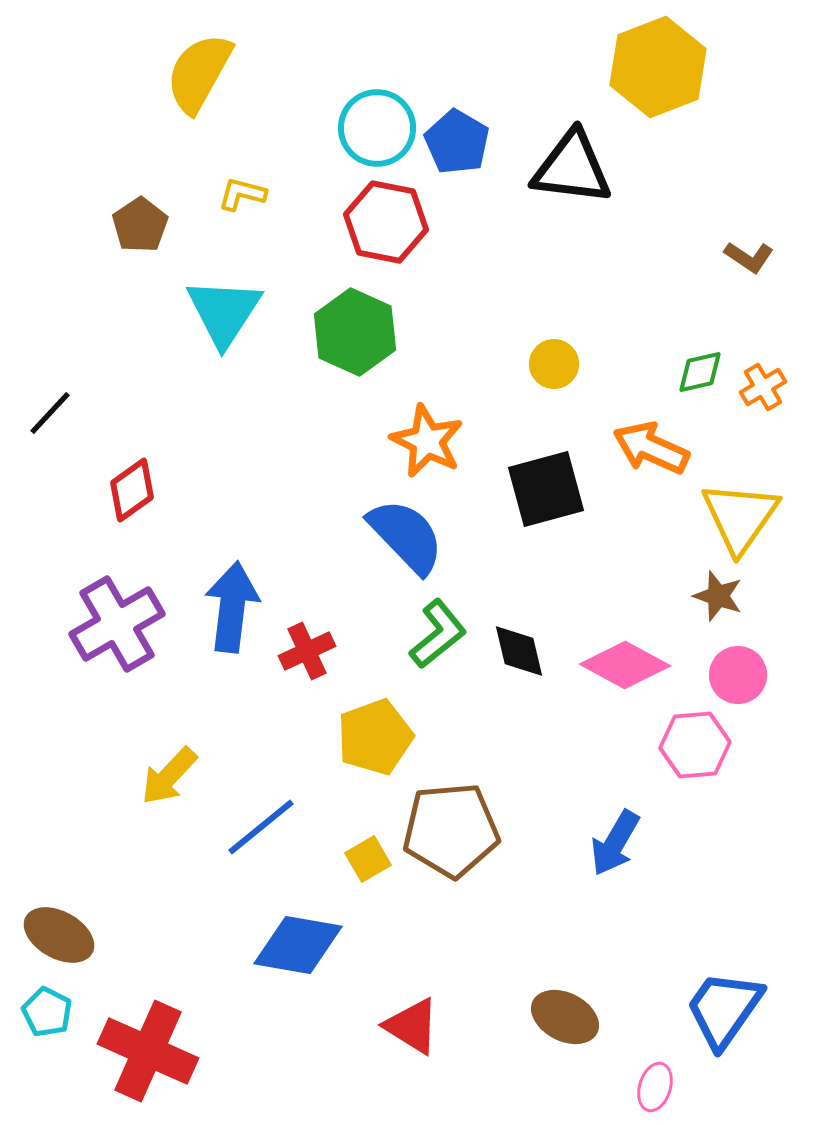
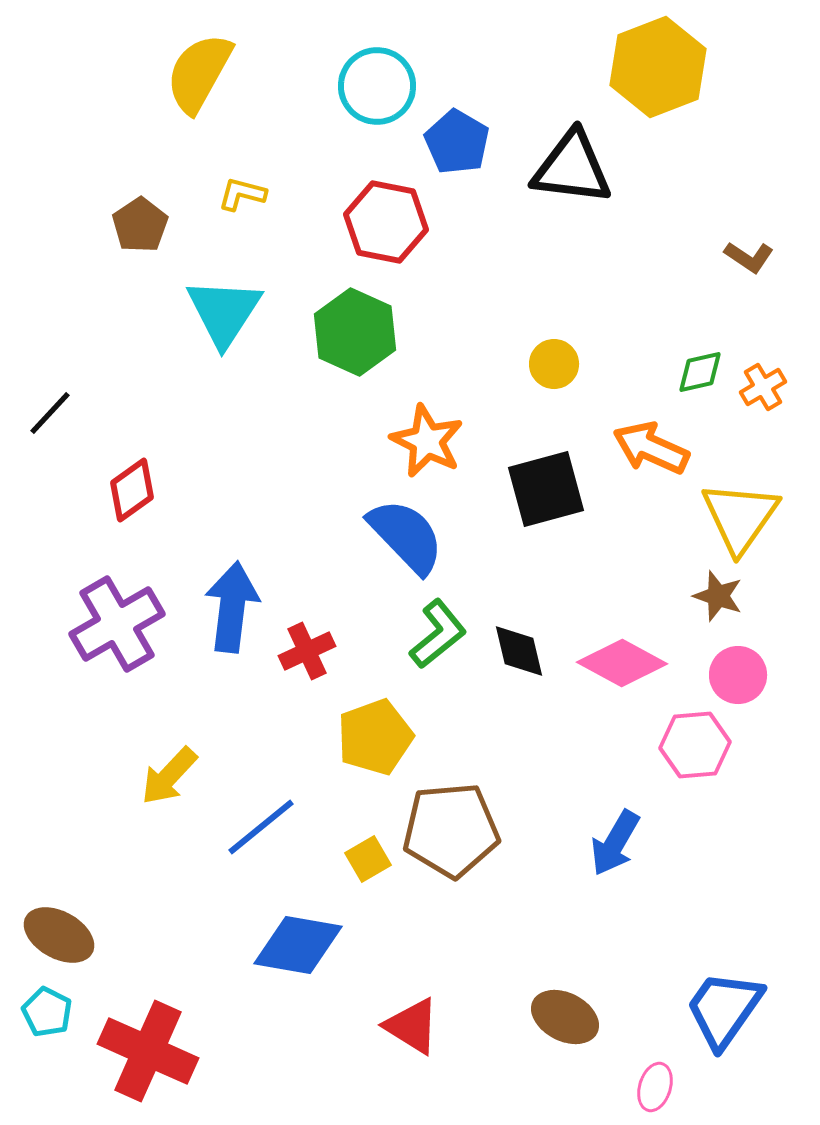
cyan circle at (377, 128): moved 42 px up
pink diamond at (625, 665): moved 3 px left, 2 px up
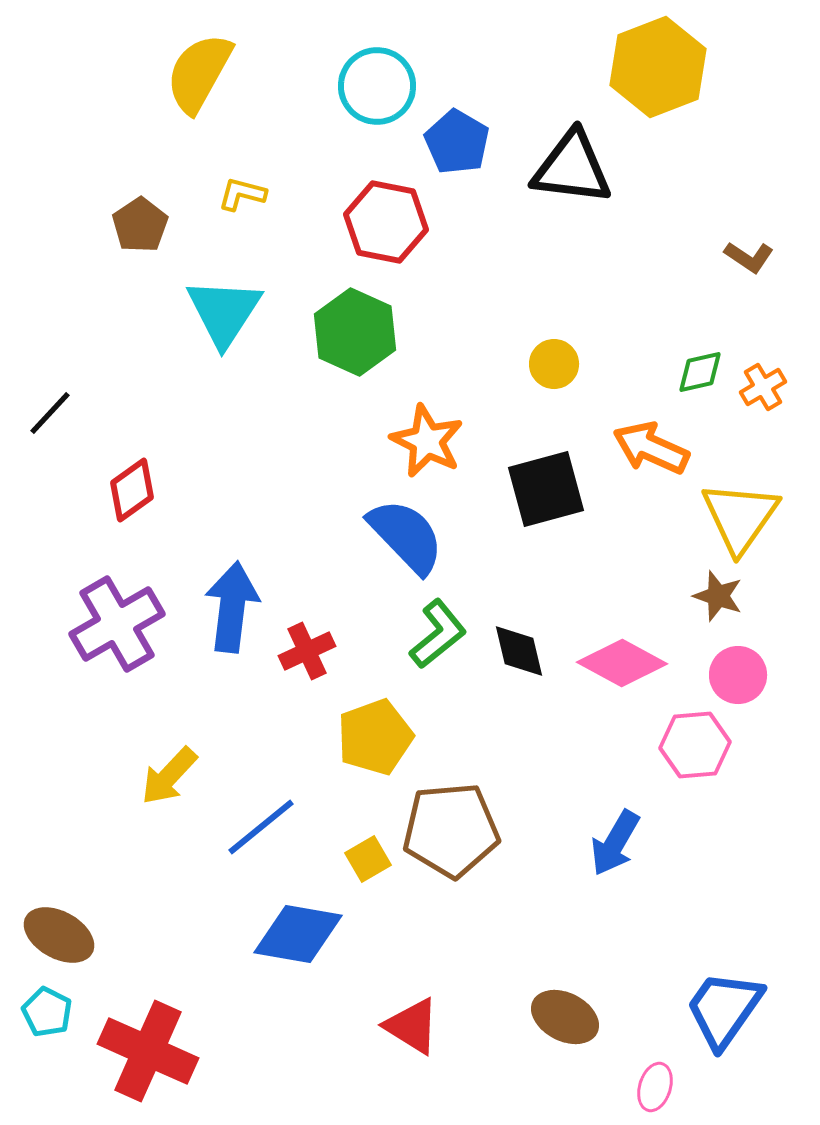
blue diamond at (298, 945): moved 11 px up
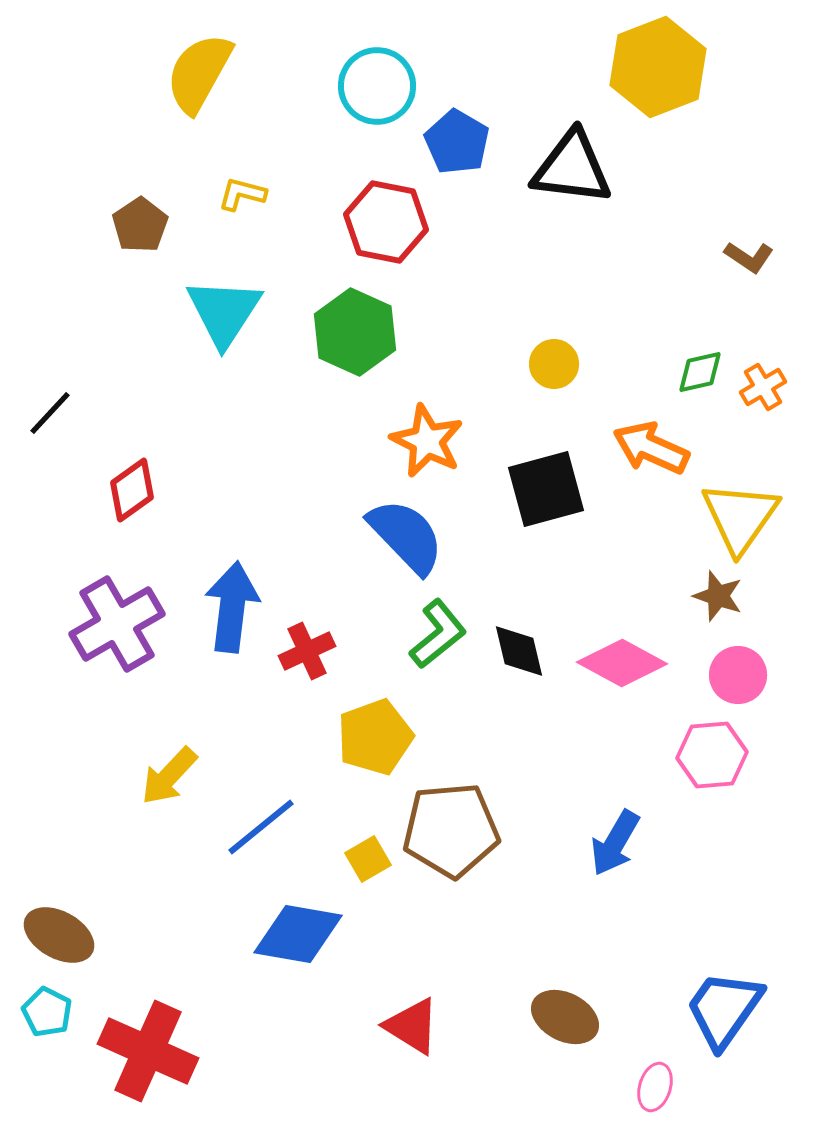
pink hexagon at (695, 745): moved 17 px right, 10 px down
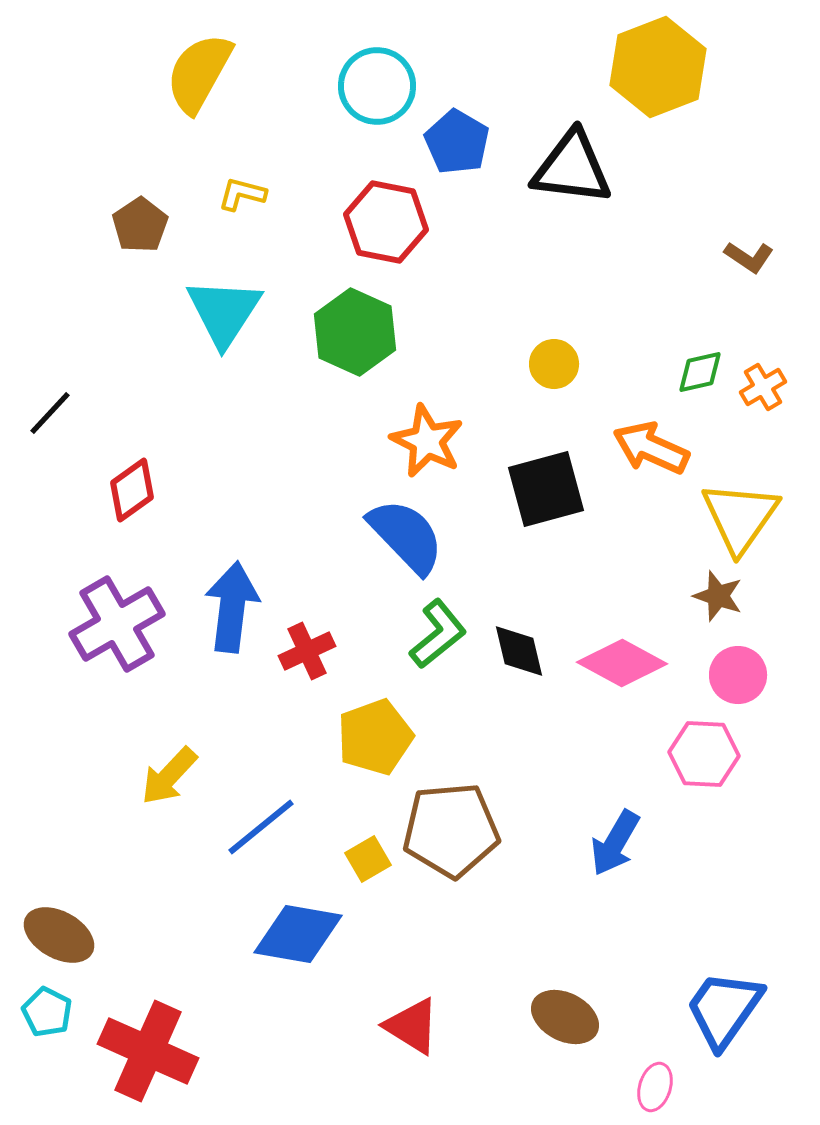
pink hexagon at (712, 755): moved 8 px left, 1 px up; rotated 8 degrees clockwise
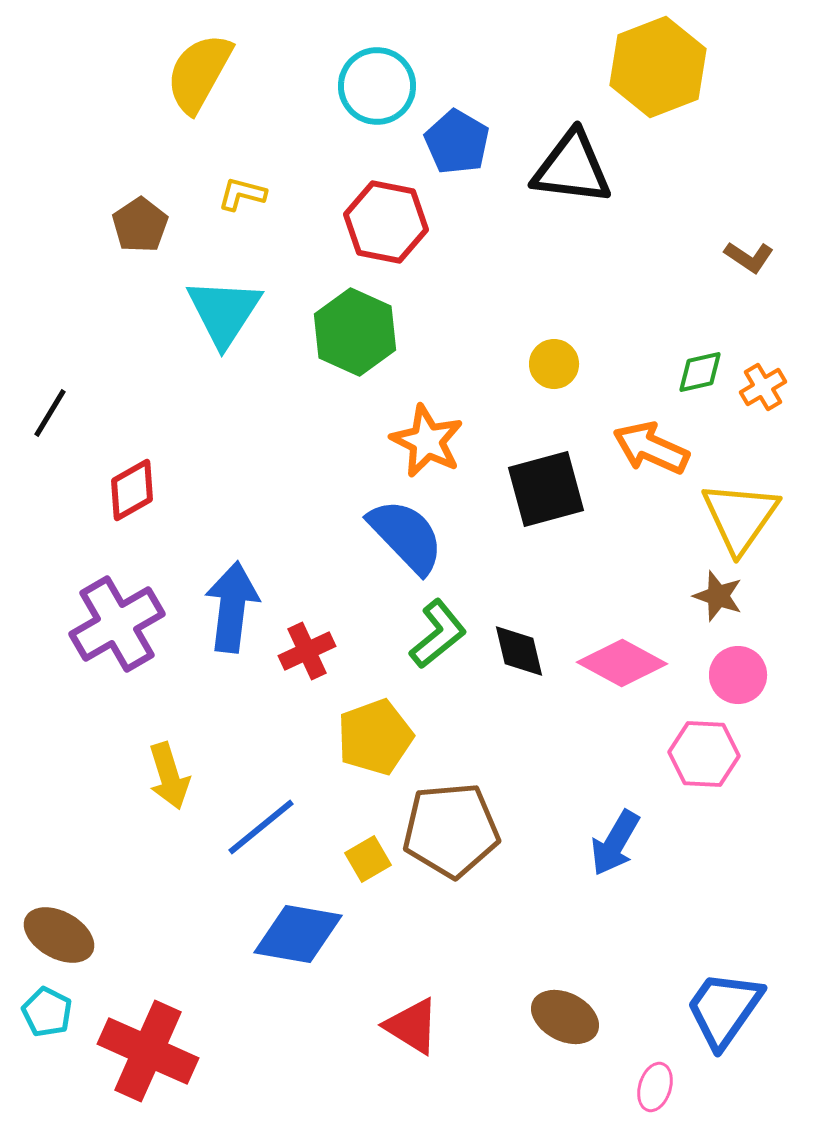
black line at (50, 413): rotated 12 degrees counterclockwise
red diamond at (132, 490): rotated 6 degrees clockwise
yellow arrow at (169, 776): rotated 60 degrees counterclockwise
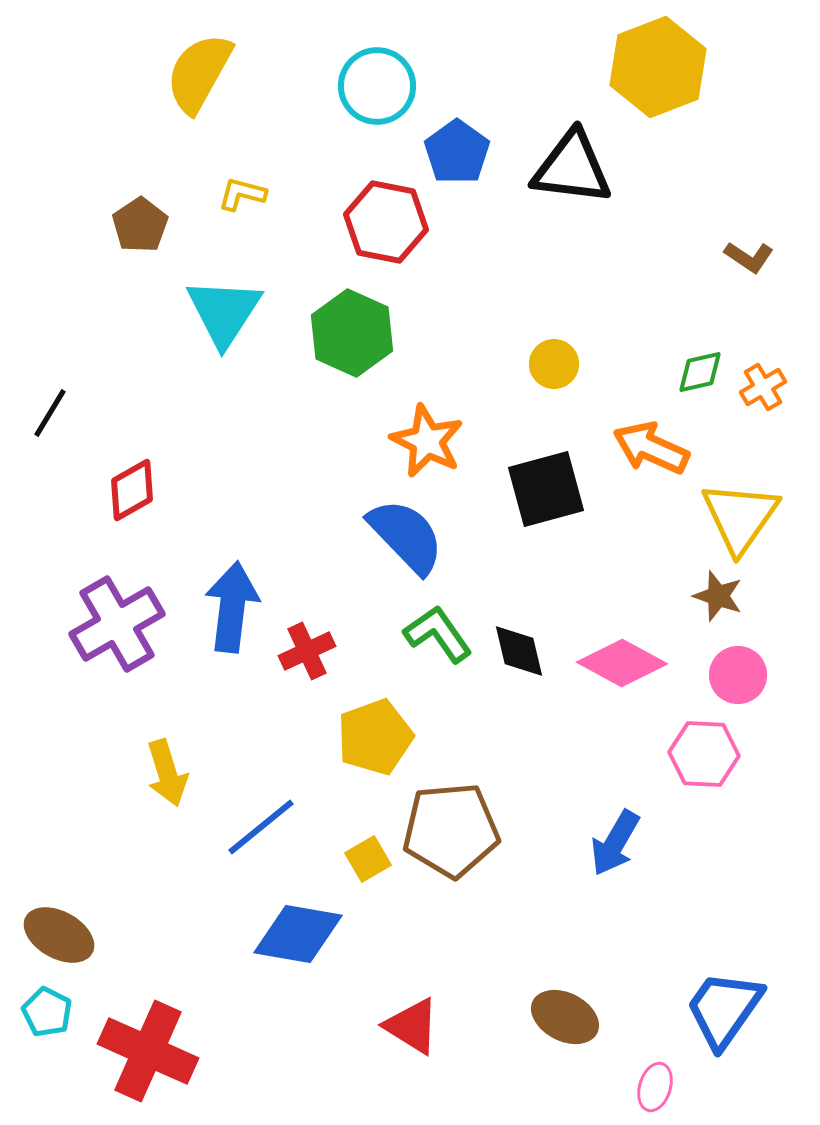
blue pentagon at (457, 142): moved 10 px down; rotated 6 degrees clockwise
green hexagon at (355, 332): moved 3 px left, 1 px down
green L-shape at (438, 634): rotated 86 degrees counterclockwise
yellow arrow at (169, 776): moved 2 px left, 3 px up
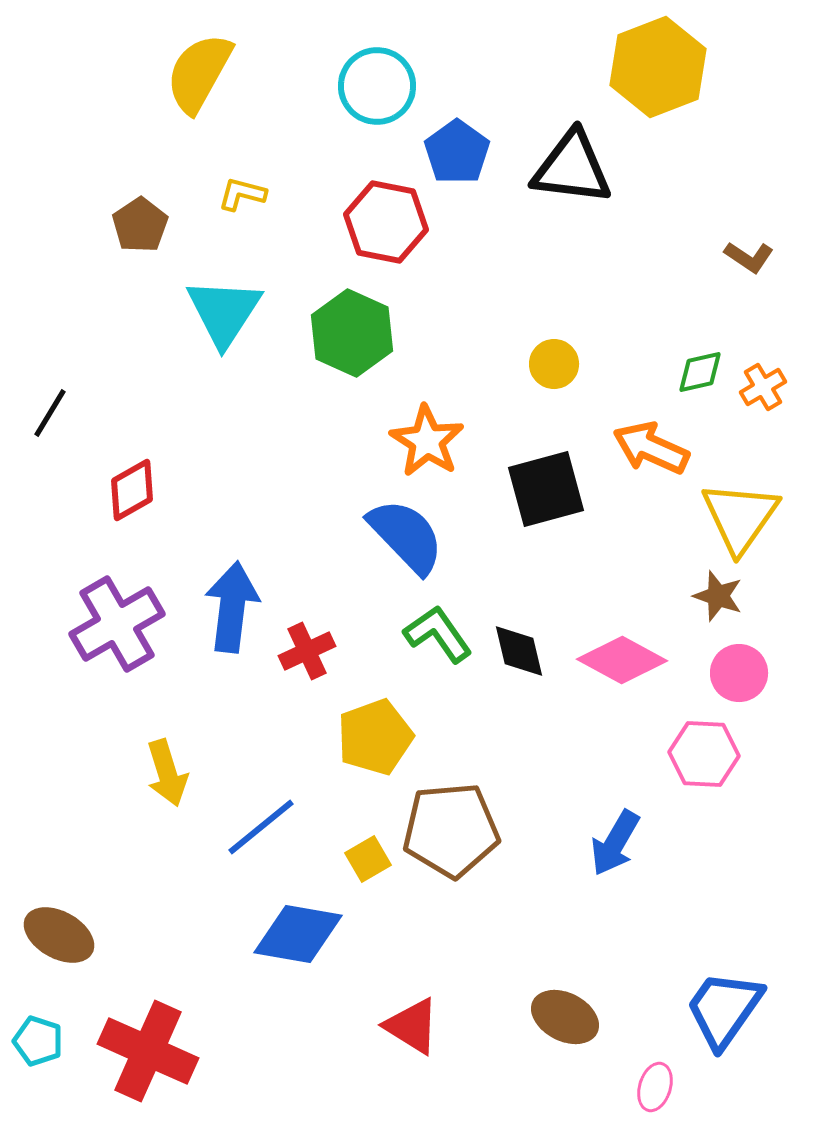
orange star at (427, 441): rotated 6 degrees clockwise
pink diamond at (622, 663): moved 3 px up
pink circle at (738, 675): moved 1 px right, 2 px up
cyan pentagon at (47, 1012): moved 9 px left, 29 px down; rotated 9 degrees counterclockwise
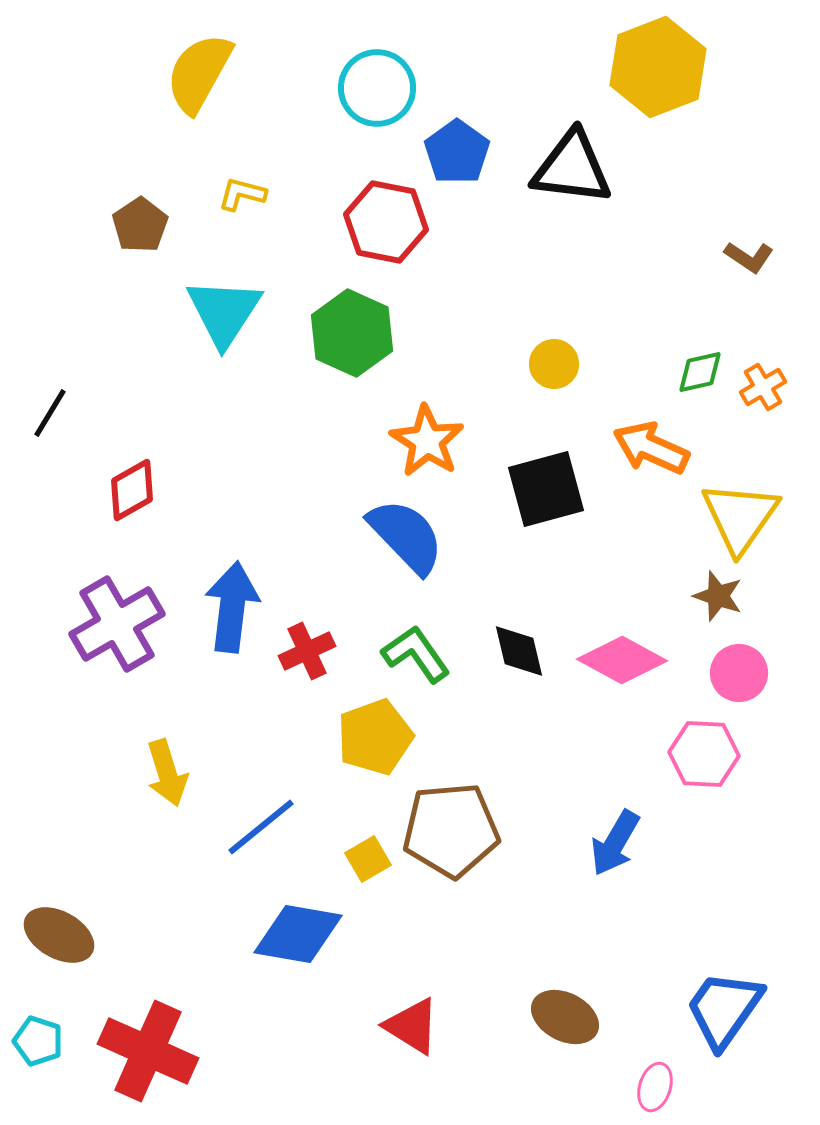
cyan circle at (377, 86): moved 2 px down
green L-shape at (438, 634): moved 22 px left, 20 px down
